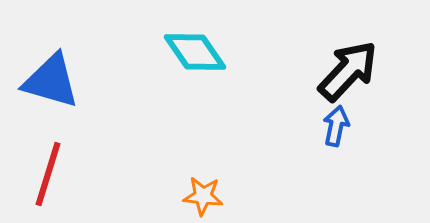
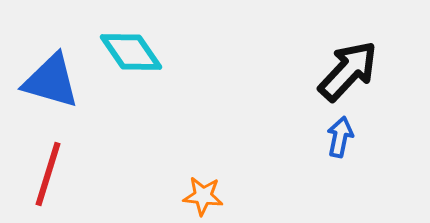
cyan diamond: moved 64 px left
blue arrow: moved 4 px right, 11 px down
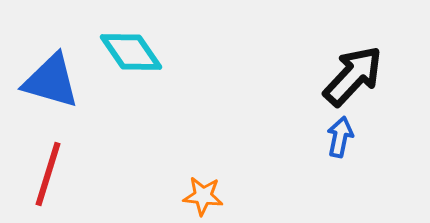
black arrow: moved 5 px right, 5 px down
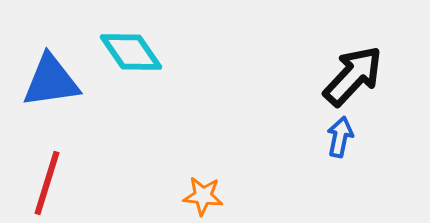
blue triangle: rotated 24 degrees counterclockwise
red line: moved 1 px left, 9 px down
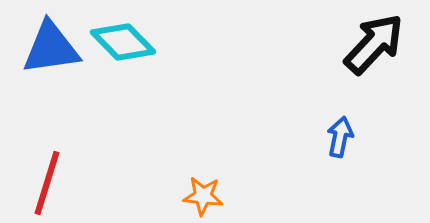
cyan diamond: moved 8 px left, 10 px up; rotated 10 degrees counterclockwise
black arrow: moved 21 px right, 32 px up
blue triangle: moved 33 px up
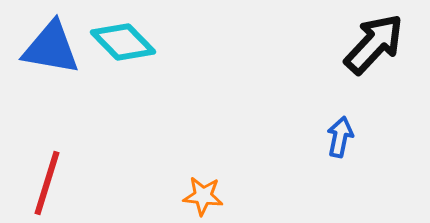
blue triangle: rotated 18 degrees clockwise
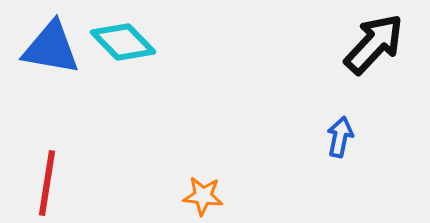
red line: rotated 8 degrees counterclockwise
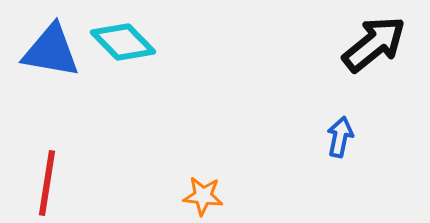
black arrow: rotated 8 degrees clockwise
blue triangle: moved 3 px down
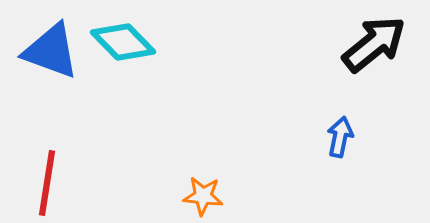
blue triangle: rotated 10 degrees clockwise
